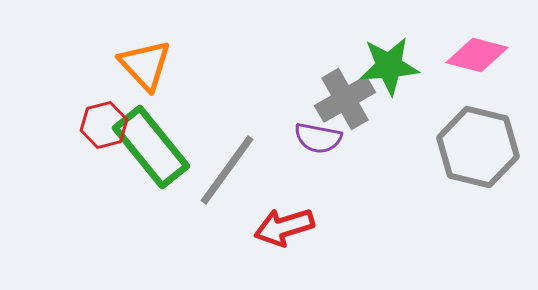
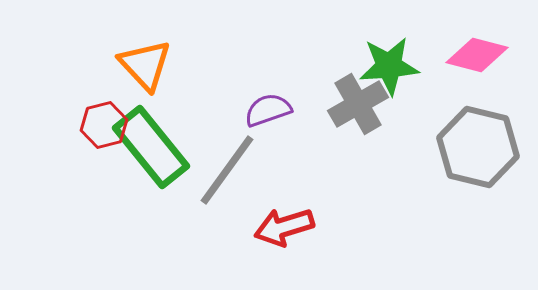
gray cross: moved 13 px right, 5 px down
purple semicircle: moved 50 px left, 28 px up; rotated 150 degrees clockwise
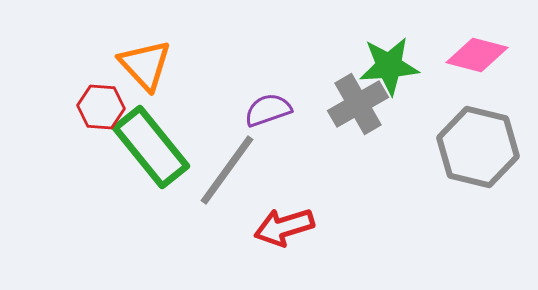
red hexagon: moved 3 px left, 18 px up; rotated 18 degrees clockwise
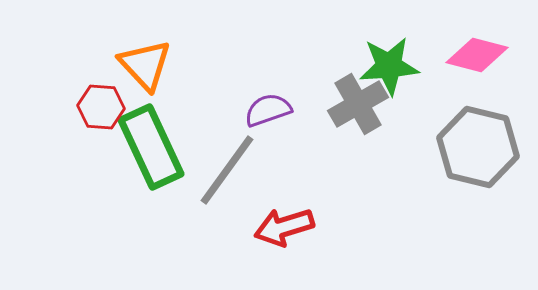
green rectangle: rotated 14 degrees clockwise
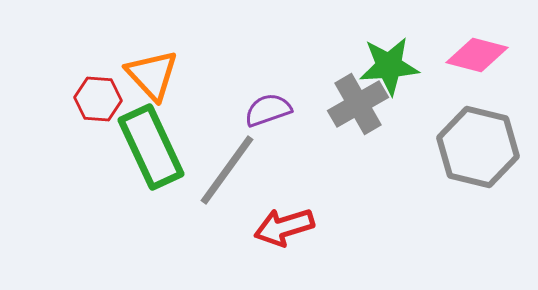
orange triangle: moved 7 px right, 10 px down
red hexagon: moved 3 px left, 8 px up
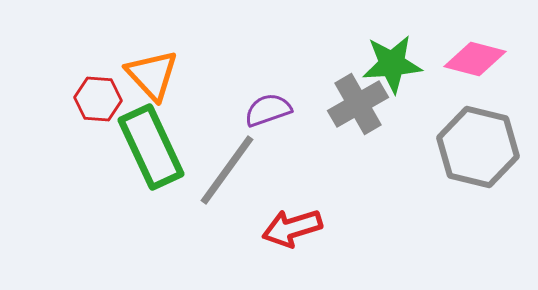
pink diamond: moved 2 px left, 4 px down
green star: moved 3 px right, 2 px up
red arrow: moved 8 px right, 1 px down
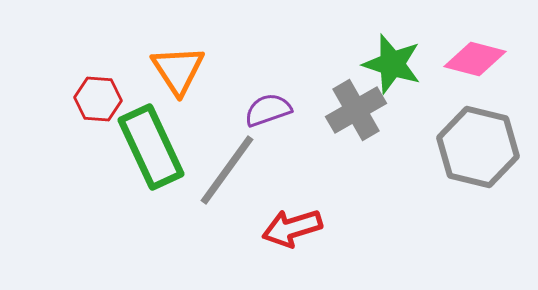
green star: rotated 22 degrees clockwise
orange triangle: moved 26 px right, 5 px up; rotated 10 degrees clockwise
gray cross: moved 2 px left, 6 px down
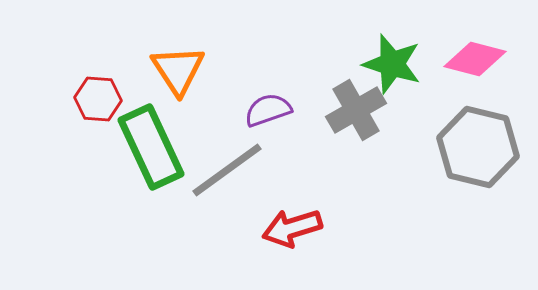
gray line: rotated 18 degrees clockwise
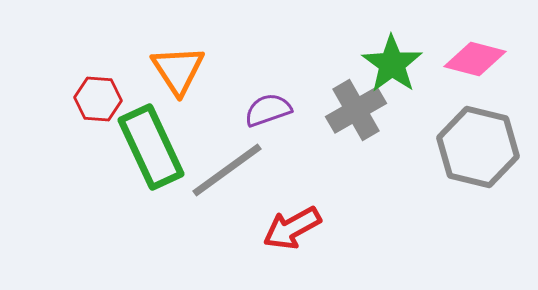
green star: rotated 18 degrees clockwise
red arrow: rotated 12 degrees counterclockwise
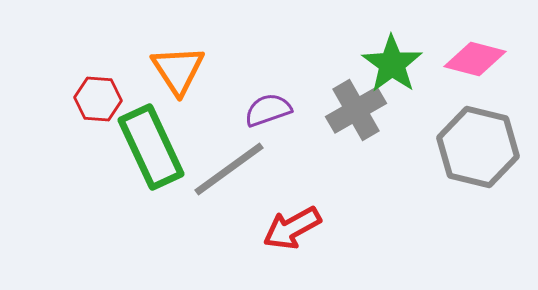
gray line: moved 2 px right, 1 px up
